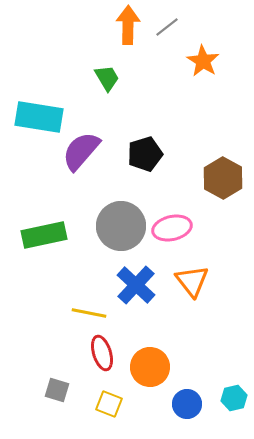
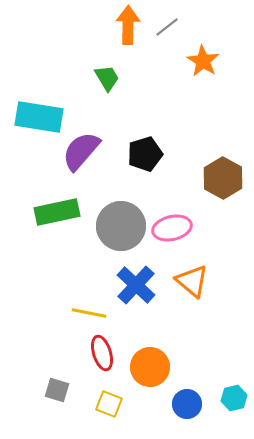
green rectangle: moved 13 px right, 23 px up
orange triangle: rotated 12 degrees counterclockwise
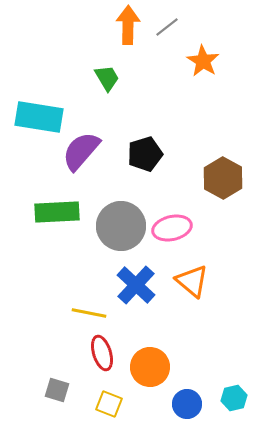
green rectangle: rotated 9 degrees clockwise
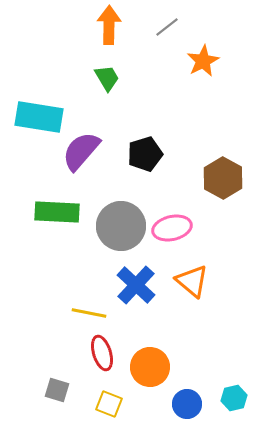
orange arrow: moved 19 px left
orange star: rotated 12 degrees clockwise
green rectangle: rotated 6 degrees clockwise
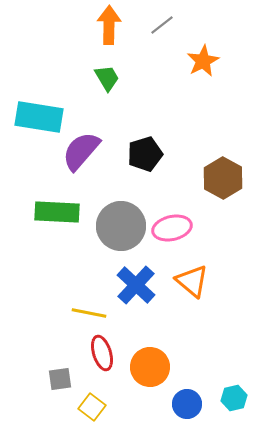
gray line: moved 5 px left, 2 px up
gray square: moved 3 px right, 11 px up; rotated 25 degrees counterclockwise
yellow square: moved 17 px left, 3 px down; rotated 16 degrees clockwise
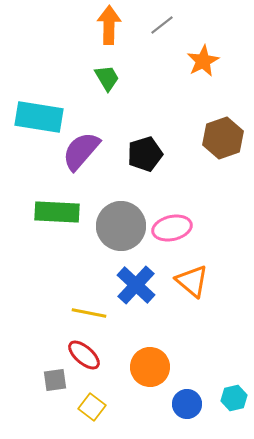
brown hexagon: moved 40 px up; rotated 12 degrees clockwise
red ellipse: moved 18 px left, 2 px down; rotated 32 degrees counterclockwise
gray square: moved 5 px left, 1 px down
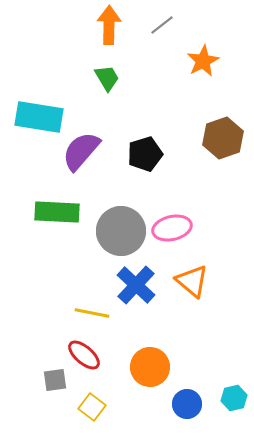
gray circle: moved 5 px down
yellow line: moved 3 px right
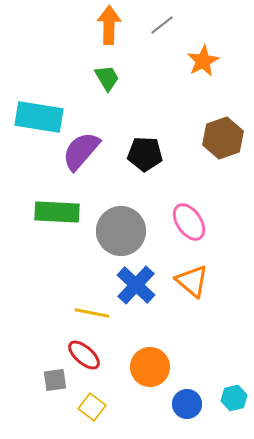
black pentagon: rotated 20 degrees clockwise
pink ellipse: moved 17 px right, 6 px up; rotated 69 degrees clockwise
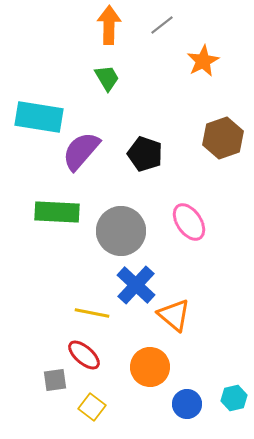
black pentagon: rotated 16 degrees clockwise
orange triangle: moved 18 px left, 34 px down
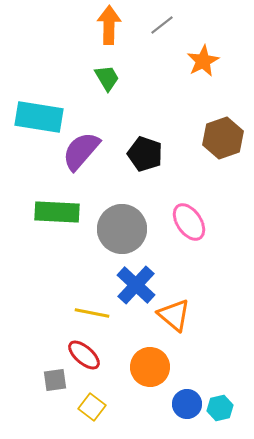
gray circle: moved 1 px right, 2 px up
cyan hexagon: moved 14 px left, 10 px down
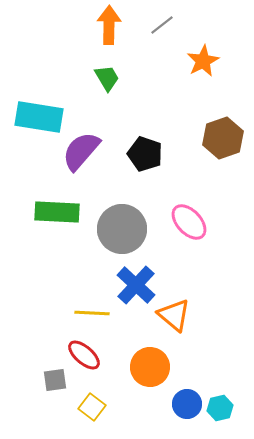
pink ellipse: rotated 9 degrees counterclockwise
yellow line: rotated 8 degrees counterclockwise
